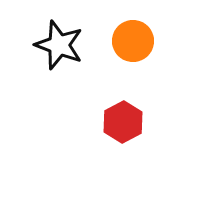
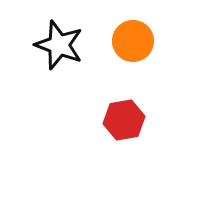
red hexagon: moved 1 px right, 2 px up; rotated 18 degrees clockwise
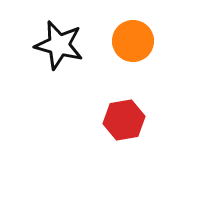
black star: rotated 6 degrees counterclockwise
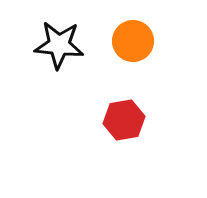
black star: rotated 9 degrees counterclockwise
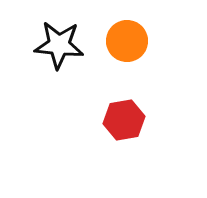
orange circle: moved 6 px left
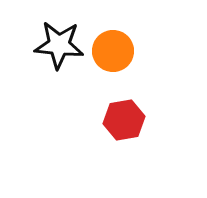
orange circle: moved 14 px left, 10 px down
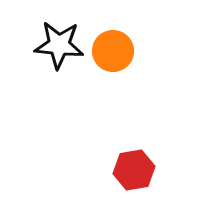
red hexagon: moved 10 px right, 50 px down
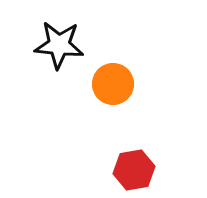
orange circle: moved 33 px down
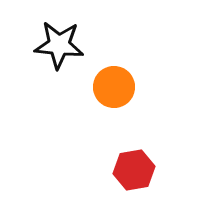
orange circle: moved 1 px right, 3 px down
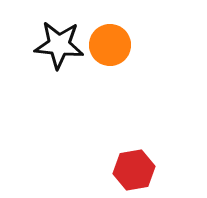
orange circle: moved 4 px left, 42 px up
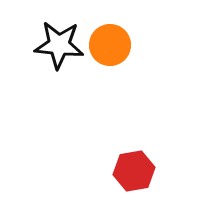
red hexagon: moved 1 px down
